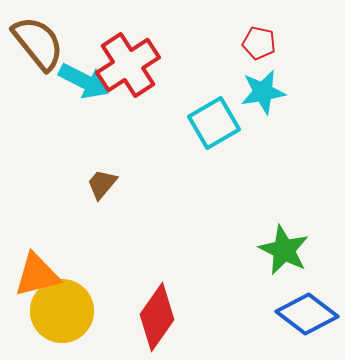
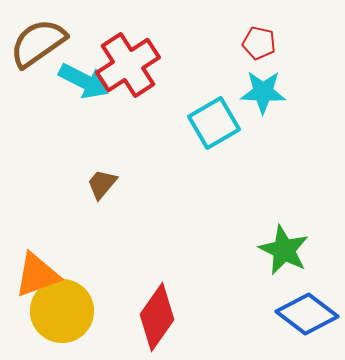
brown semicircle: rotated 86 degrees counterclockwise
cyan star: rotated 12 degrees clockwise
orange triangle: rotated 6 degrees counterclockwise
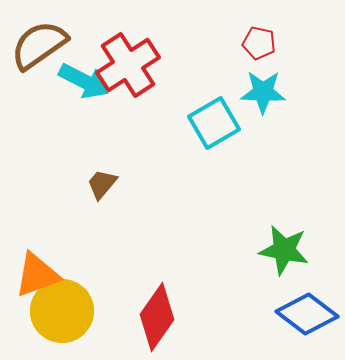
brown semicircle: moved 1 px right, 2 px down
green star: rotated 15 degrees counterclockwise
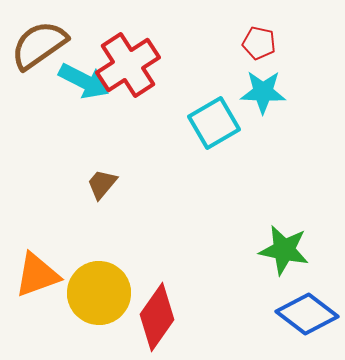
yellow circle: moved 37 px right, 18 px up
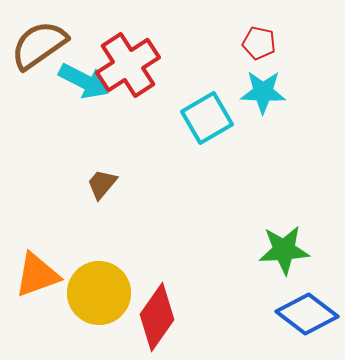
cyan square: moved 7 px left, 5 px up
green star: rotated 15 degrees counterclockwise
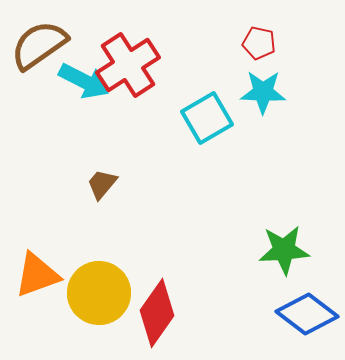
red diamond: moved 4 px up
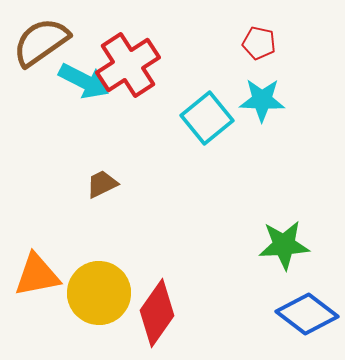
brown semicircle: moved 2 px right, 3 px up
cyan star: moved 1 px left, 8 px down
cyan square: rotated 9 degrees counterclockwise
brown trapezoid: rotated 24 degrees clockwise
green star: moved 5 px up
orange triangle: rotated 9 degrees clockwise
